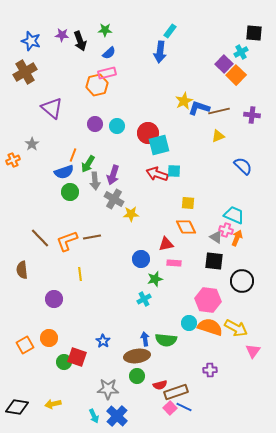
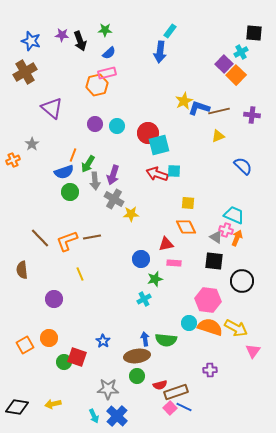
yellow line at (80, 274): rotated 16 degrees counterclockwise
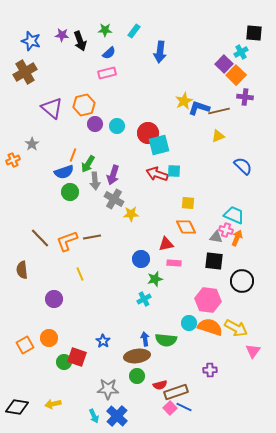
cyan rectangle at (170, 31): moved 36 px left
orange hexagon at (97, 85): moved 13 px left, 20 px down
purple cross at (252, 115): moved 7 px left, 18 px up
gray triangle at (216, 237): rotated 24 degrees counterclockwise
